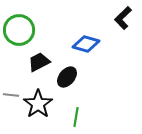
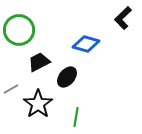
gray line: moved 6 px up; rotated 35 degrees counterclockwise
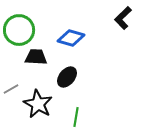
blue diamond: moved 15 px left, 6 px up
black trapezoid: moved 3 px left, 5 px up; rotated 30 degrees clockwise
black star: rotated 8 degrees counterclockwise
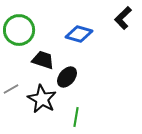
blue diamond: moved 8 px right, 4 px up
black trapezoid: moved 7 px right, 3 px down; rotated 15 degrees clockwise
black star: moved 4 px right, 5 px up
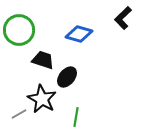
gray line: moved 8 px right, 25 px down
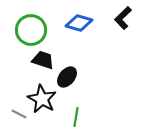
green circle: moved 12 px right
blue diamond: moved 11 px up
gray line: rotated 56 degrees clockwise
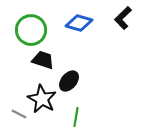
black ellipse: moved 2 px right, 4 px down
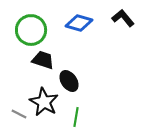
black L-shape: rotated 95 degrees clockwise
black ellipse: rotated 75 degrees counterclockwise
black star: moved 2 px right, 3 px down
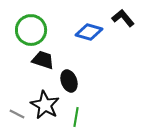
blue diamond: moved 10 px right, 9 px down
black ellipse: rotated 15 degrees clockwise
black star: moved 1 px right, 3 px down
gray line: moved 2 px left
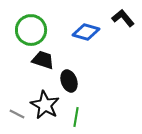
blue diamond: moved 3 px left
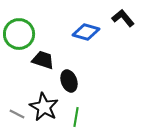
green circle: moved 12 px left, 4 px down
black star: moved 1 px left, 2 px down
